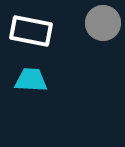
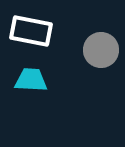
gray circle: moved 2 px left, 27 px down
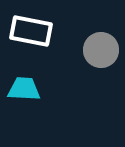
cyan trapezoid: moved 7 px left, 9 px down
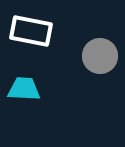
gray circle: moved 1 px left, 6 px down
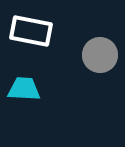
gray circle: moved 1 px up
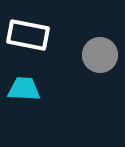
white rectangle: moved 3 px left, 4 px down
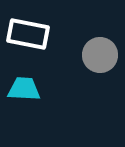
white rectangle: moved 1 px up
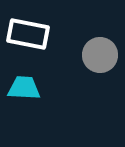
cyan trapezoid: moved 1 px up
